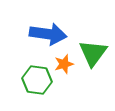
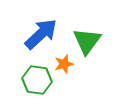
blue arrow: moved 7 px left; rotated 51 degrees counterclockwise
green triangle: moved 6 px left, 12 px up
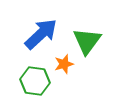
green hexagon: moved 2 px left, 1 px down
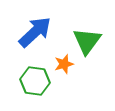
blue arrow: moved 6 px left, 2 px up
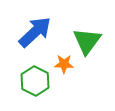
orange star: rotated 18 degrees clockwise
green hexagon: rotated 20 degrees clockwise
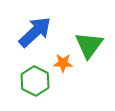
green triangle: moved 2 px right, 4 px down
orange star: moved 1 px left, 1 px up
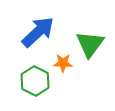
blue arrow: moved 3 px right
green triangle: moved 1 px right, 1 px up
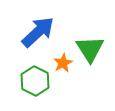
green triangle: moved 5 px down; rotated 8 degrees counterclockwise
orange star: rotated 30 degrees counterclockwise
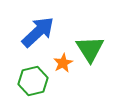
green hexagon: moved 2 px left; rotated 20 degrees clockwise
